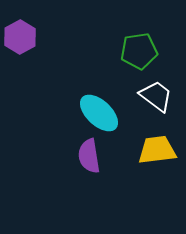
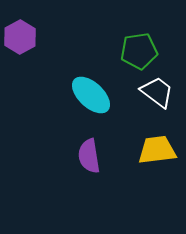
white trapezoid: moved 1 px right, 4 px up
cyan ellipse: moved 8 px left, 18 px up
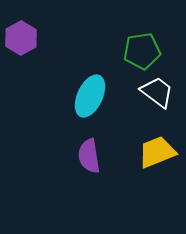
purple hexagon: moved 1 px right, 1 px down
green pentagon: moved 3 px right
cyan ellipse: moved 1 px left, 1 px down; rotated 72 degrees clockwise
yellow trapezoid: moved 2 px down; rotated 15 degrees counterclockwise
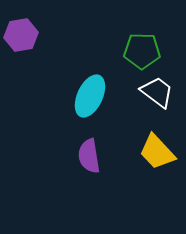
purple hexagon: moved 3 px up; rotated 20 degrees clockwise
green pentagon: rotated 9 degrees clockwise
yellow trapezoid: rotated 111 degrees counterclockwise
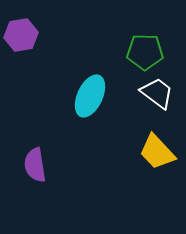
green pentagon: moved 3 px right, 1 px down
white trapezoid: moved 1 px down
purple semicircle: moved 54 px left, 9 px down
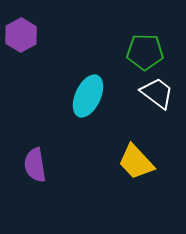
purple hexagon: rotated 20 degrees counterclockwise
cyan ellipse: moved 2 px left
yellow trapezoid: moved 21 px left, 10 px down
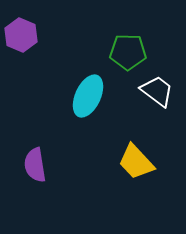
purple hexagon: rotated 8 degrees counterclockwise
green pentagon: moved 17 px left
white trapezoid: moved 2 px up
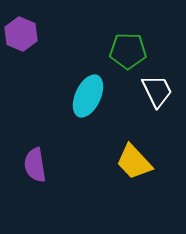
purple hexagon: moved 1 px up
green pentagon: moved 1 px up
white trapezoid: rotated 27 degrees clockwise
yellow trapezoid: moved 2 px left
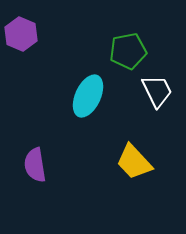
green pentagon: rotated 12 degrees counterclockwise
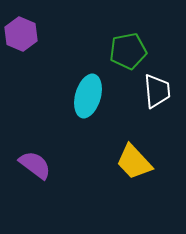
white trapezoid: rotated 21 degrees clockwise
cyan ellipse: rotated 9 degrees counterclockwise
purple semicircle: rotated 136 degrees clockwise
